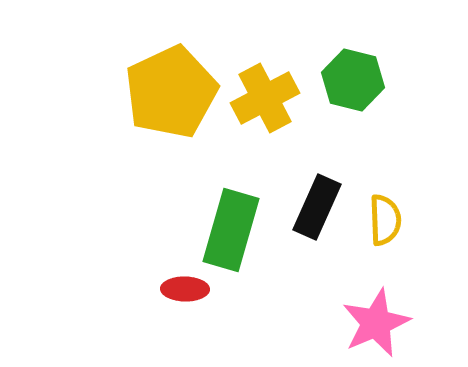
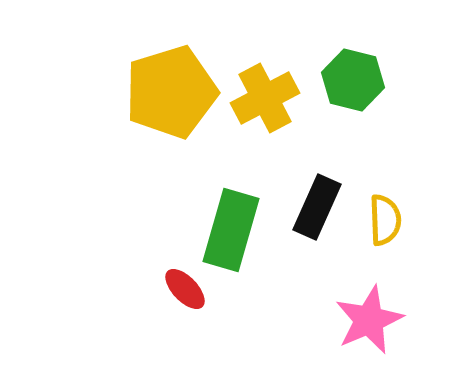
yellow pentagon: rotated 8 degrees clockwise
red ellipse: rotated 45 degrees clockwise
pink star: moved 7 px left, 3 px up
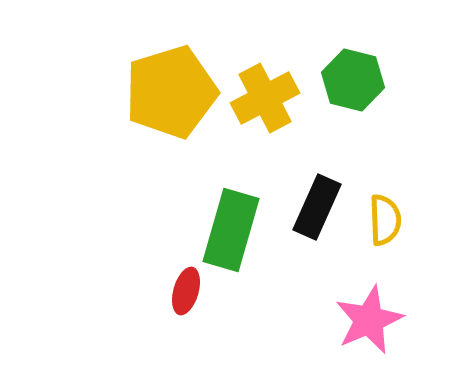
red ellipse: moved 1 px right, 2 px down; rotated 60 degrees clockwise
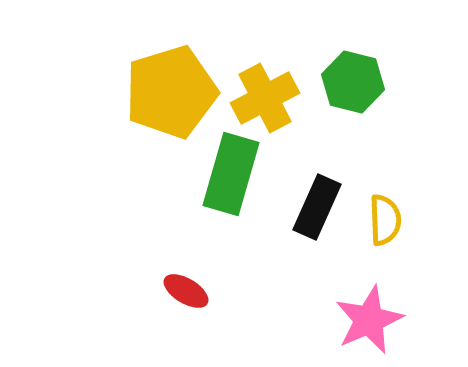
green hexagon: moved 2 px down
green rectangle: moved 56 px up
red ellipse: rotated 75 degrees counterclockwise
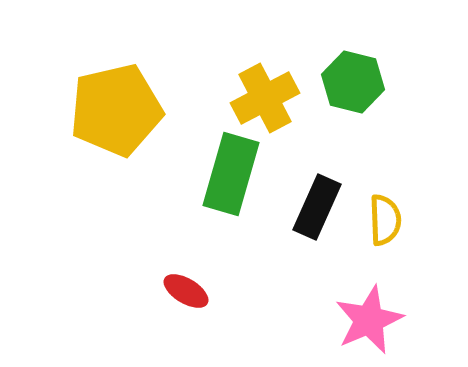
yellow pentagon: moved 55 px left, 18 px down; rotated 4 degrees clockwise
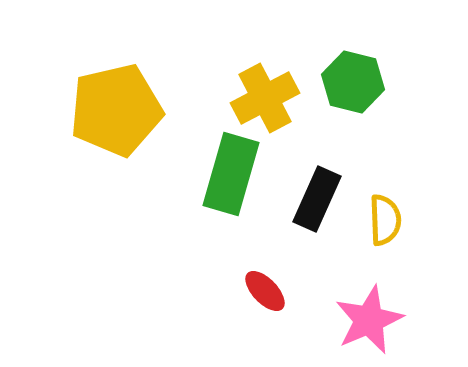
black rectangle: moved 8 px up
red ellipse: moved 79 px right; rotated 15 degrees clockwise
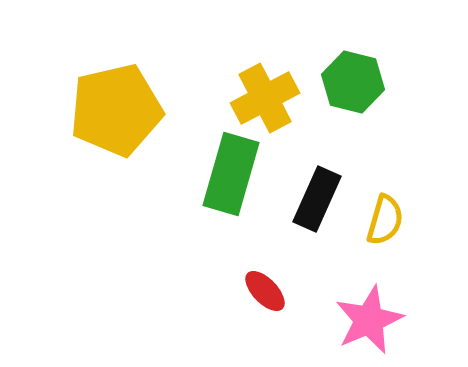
yellow semicircle: rotated 18 degrees clockwise
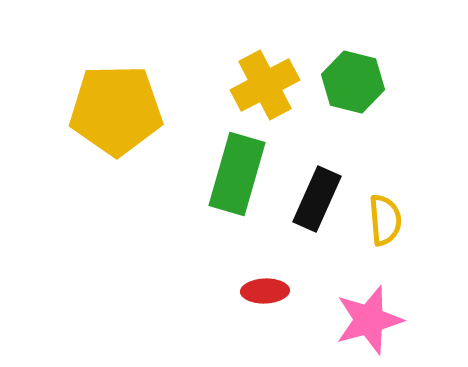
yellow cross: moved 13 px up
yellow pentagon: rotated 12 degrees clockwise
green rectangle: moved 6 px right
yellow semicircle: rotated 21 degrees counterclockwise
red ellipse: rotated 48 degrees counterclockwise
pink star: rotated 8 degrees clockwise
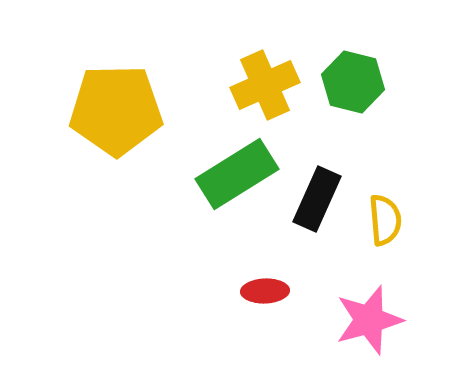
yellow cross: rotated 4 degrees clockwise
green rectangle: rotated 42 degrees clockwise
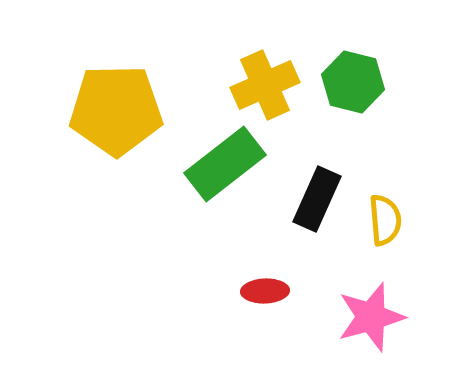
green rectangle: moved 12 px left, 10 px up; rotated 6 degrees counterclockwise
pink star: moved 2 px right, 3 px up
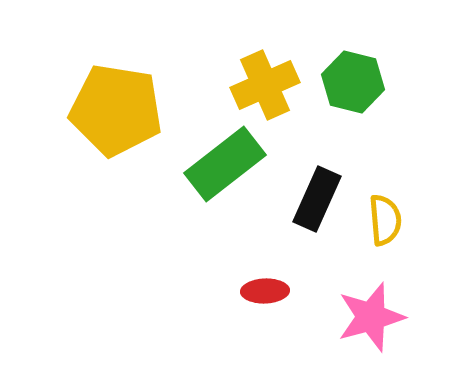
yellow pentagon: rotated 10 degrees clockwise
